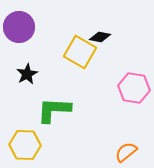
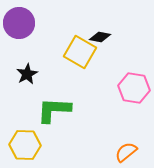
purple circle: moved 4 px up
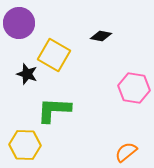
black diamond: moved 1 px right, 1 px up
yellow square: moved 26 px left, 3 px down
black star: rotated 25 degrees counterclockwise
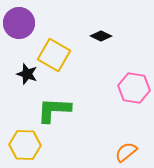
black diamond: rotated 15 degrees clockwise
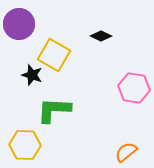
purple circle: moved 1 px down
black star: moved 5 px right, 1 px down
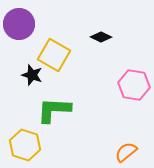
black diamond: moved 1 px down
pink hexagon: moved 3 px up
yellow hexagon: rotated 16 degrees clockwise
